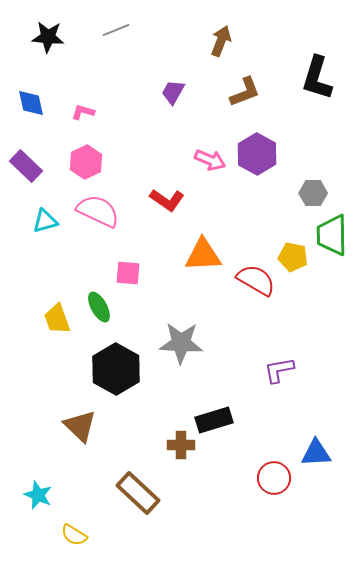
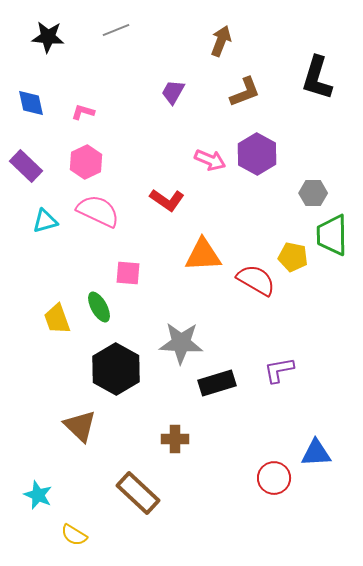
black rectangle: moved 3 px right, 37 px up
brown cross: moved 6 px left, 6 px up
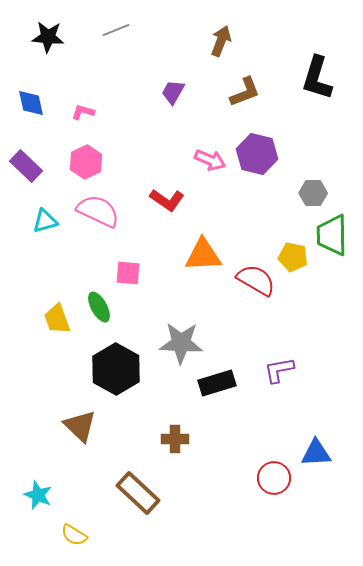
purple hexagon: rotated 15 degrees counterclockwise
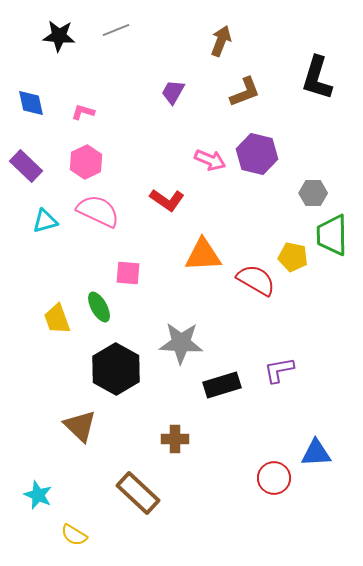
black star: moved 11 px right, 1 px up
black rectangle: moved 5 px right, 2 px down
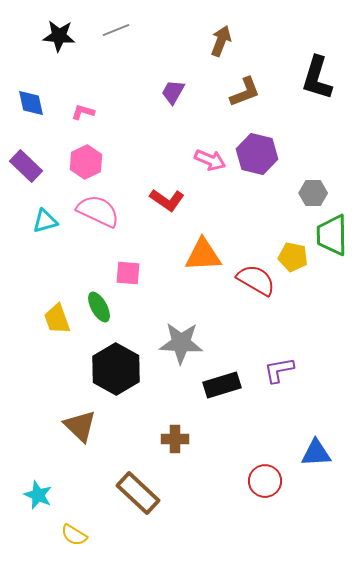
red circle: moved 9 px left, 3 px down
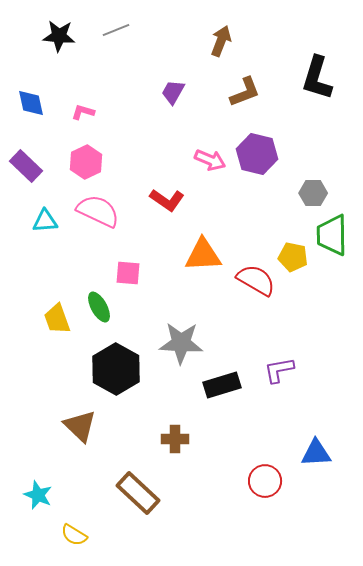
cyan triangle: rotated 12 degrees clockwise
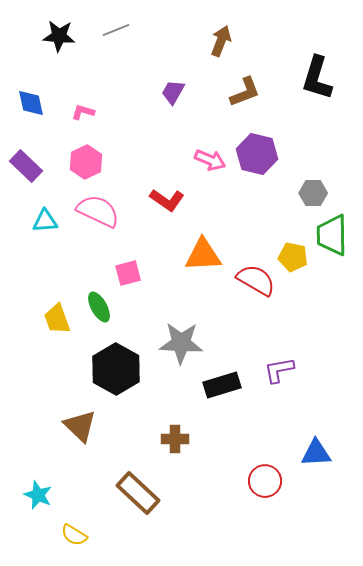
pink square: rotated 20 degrees counterclockwise
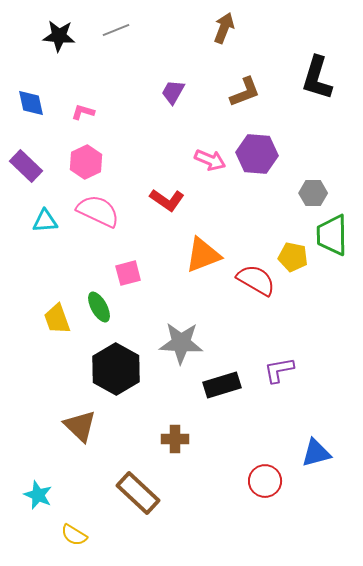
brown arrow: moved 3 px right, 13 px up
purple hexagon: rotated 9 degrees counterclockwise
orange triangle: rotated 18 degrees counterclockwise
blue triangle: rotated 12 degrees counterclockwise
